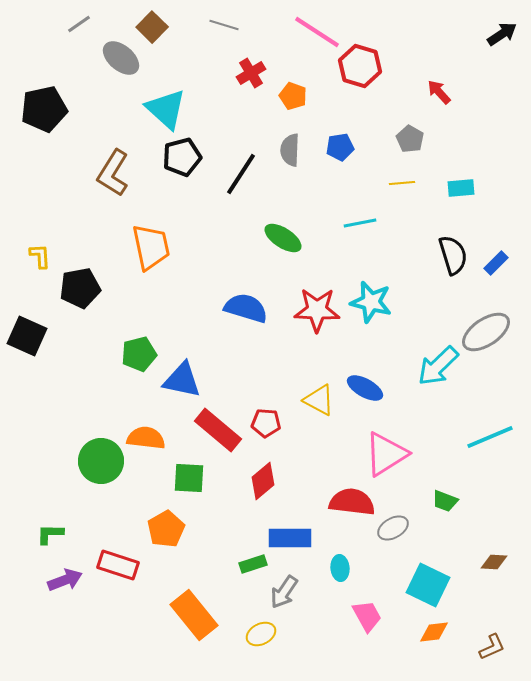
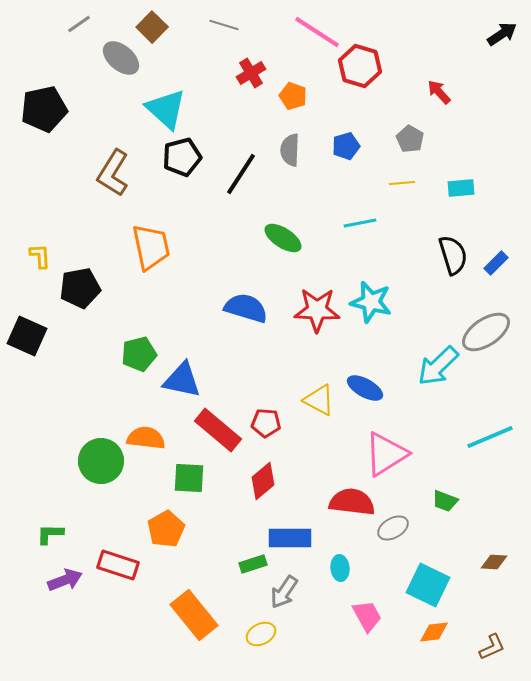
blue pentagon at (340, 147): moved 6 px right, 1 px up; rotated 8 degrees counterclockwise
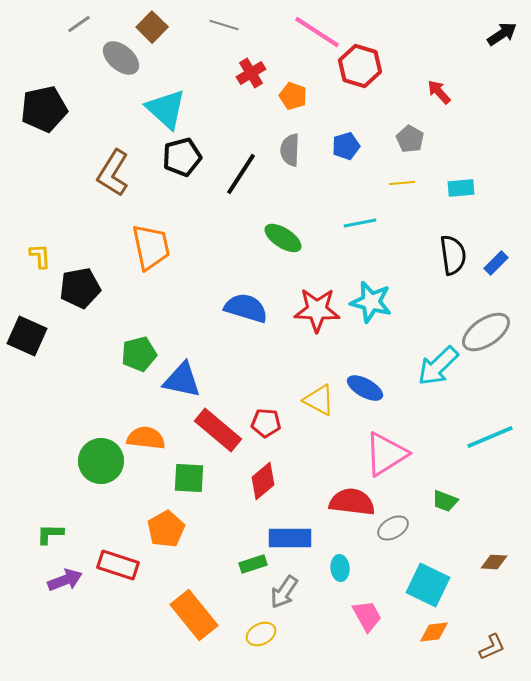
black semicircle at (453, 255): rotated 9 degrees clockwise
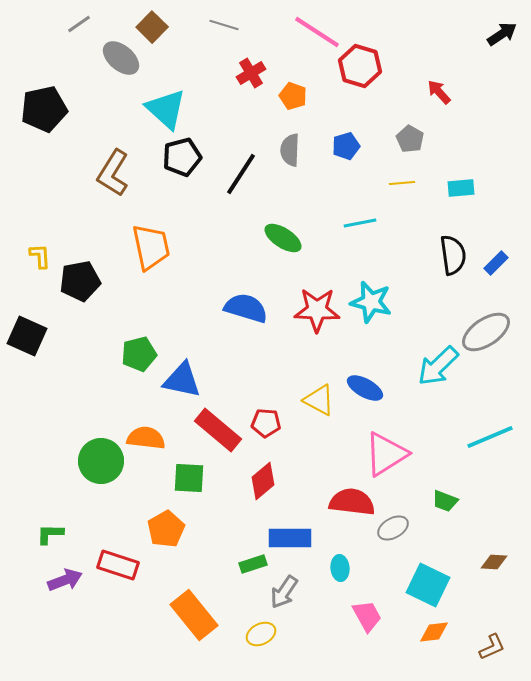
black pentagon at (80, 288): moved 7 px up
